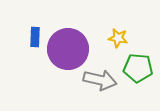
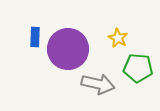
yellow star: rotated 18 degrees clockwise
gray arrow: moved 2 px left, 4 px down
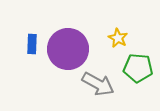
blue rectangle: moved 3 px left, 7 px down
gray arrow: rotated 16 degrees clockwise
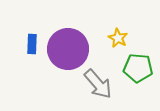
gray arrow: rotated 20 degrees clockwise
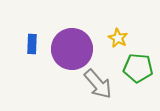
purple circle: moved 4 px right
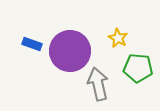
blue rectangle: rotated 72 degrees counterclockwise
purple circle: moved 2 px left, 2 px down
gray arrow: rotated 152 degrees counterclockwise
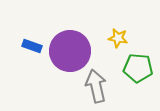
yellow star: rotated 18 degrees counterclockwise
blue rectangle: moved 2 px down
gray arrow: moved 2 px left, 2 px down
